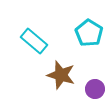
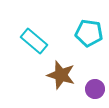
cyan pentagon: rotated 24 degrees counterclockwise
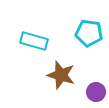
cyan rectangle: rotated 24 degrees counterclockwise
purple circle: moved 1 px right, 3 px down
